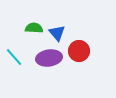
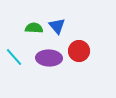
blue triangle: moved 7 px up
purple ellipse: rotated 10 degrees clockwise
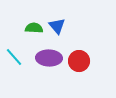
red circle: moved 10 px down
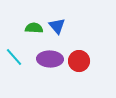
purple ellipse: moved 1 px right, 1 px down
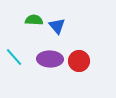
green semicircle: moved 8 px up
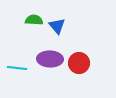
cyan line: moved 3 px right, 11 px down; rotated 42 degrees counterclockwise
red circle: moved 2 px down
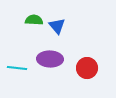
red circle: moved 8 px right, 5 px down
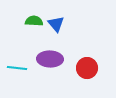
green semicircle: moved 1 px down
blue triangle: moved 1 px left, 2 px up
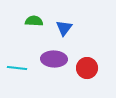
blue triangle: moved 8 px right, 4 px down; rotated 18 degrees clockwise
purple ellipse: moved 4 px right
